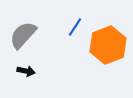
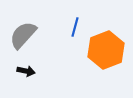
blue line: rotated 18 degrees counterclockwise
orange hexagon: moved 2 px left, 5 px down
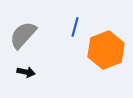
black arrow: moved 1 px down
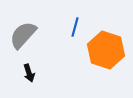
orange hexagon: rotated 21 degrees counterclockwise
black arrow: moved 3 px right, 1 px down; rotated 60 degrees clockwise
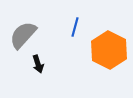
orange hexagon: moved 3 px right; rotated 9 degrees clockwise
black arrow: moved 9 px right, 9 px up
